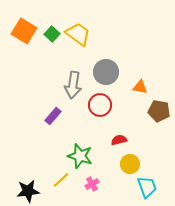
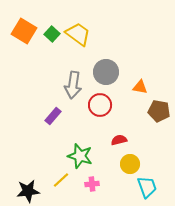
pink cross: rotated 24 degrees clockwise
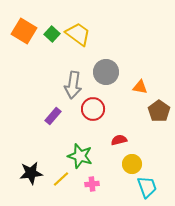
red circle: moved 7 px left, 4 px down
brown pentagon: rotated 25 degrees clockwise
yellow circle: moved 2 px right
yellow line: moved 1 px up
black star: moved 3 px right, 18 px up
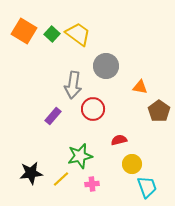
gray circle: moved 6 px up
green star: rotated 30 degrees counterclockwise
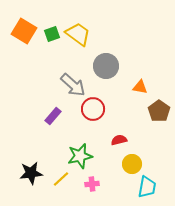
green square: rotated 28 degrees clockwise
gray arrow: rotated 56 degrees counterclockwise
cyan trapezoid: rotated 30 degrees clockwise
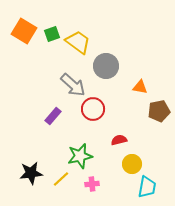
yellow trapezoid: moved 8 px down
brown pentagon: rotated 25 degrees clockwise
